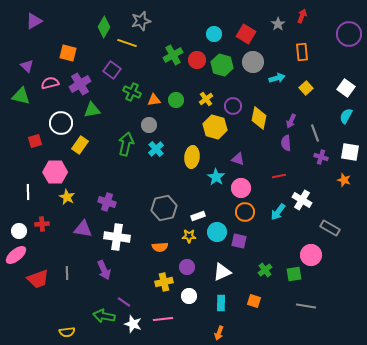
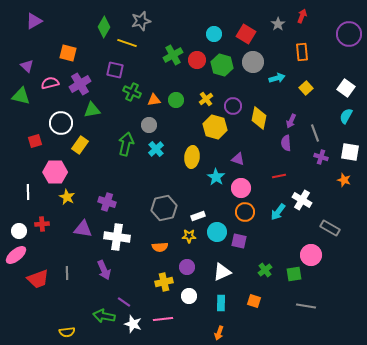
purple square at (112, 70): moved 3 px right; rotated 24 degrees counterclockwise
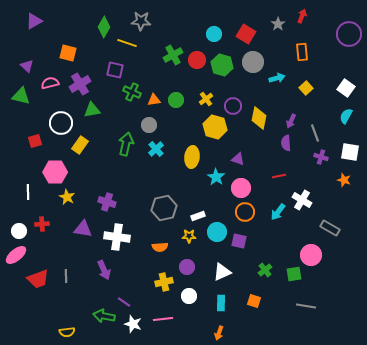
gray star at (141, 21): rotated 18 degrees clockwise
gray line at (67, 273): moved 1 px left, 3 px down
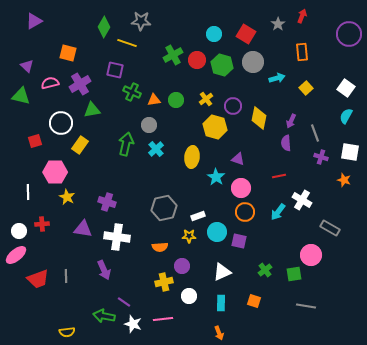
purple circle at (187, 267): moved 5 px left, 1 px up
orange arrow at (219, 333): rotated 40 degrees counterclockwise
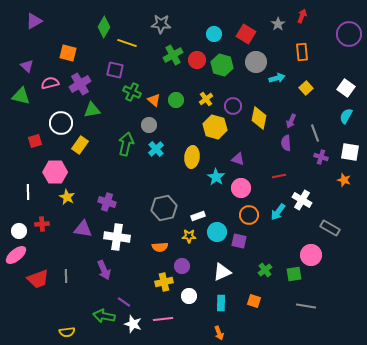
gray star at (141, 21): moved 20 px right, 3 px down
gray circle at (253, 62): moved 3 px right
orange triangle at (154, 100): rotated 48 degrees clockwise
orange circle at (245, 212): moved 4 px right, 3 px down
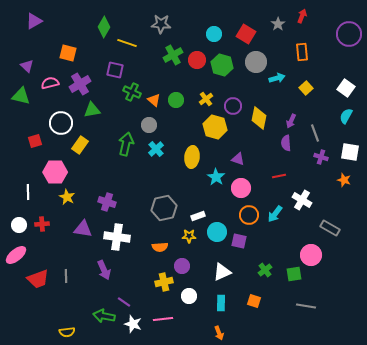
cyan arrow at (278, 212): moved 3 px left, 2 px down
white circle at (19, 231): moved 6 px up
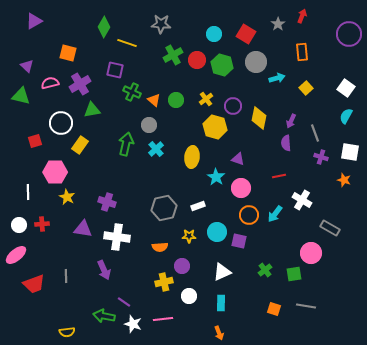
white rectangle at (198, 216): moved 10 px up
pink circle at (311, 255): moved 2 px up
red trapezoid at (38, 279): moved 4 px left, 5 px down
orange square at (254, 301): moved 20 px right, 8 px down
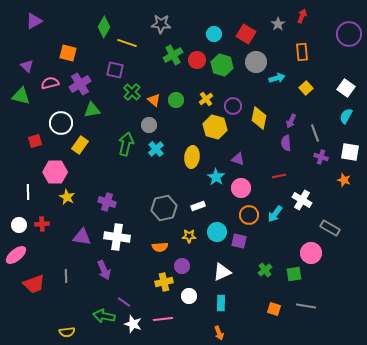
green cross at (132, 92): rotated 18 degrees clockwise
purple triangle at (83, 229): moved 1 px left, 8 px down
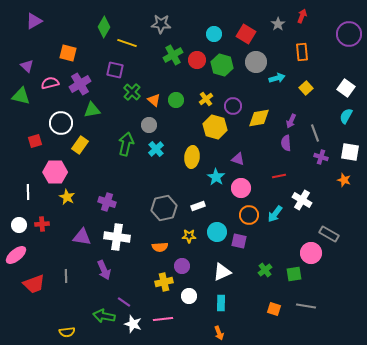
yellow diamond at (259, 118): rotated 70 degrees clockwise
gray rectangle at (330, 228): moved 1 px left, 6 px down
